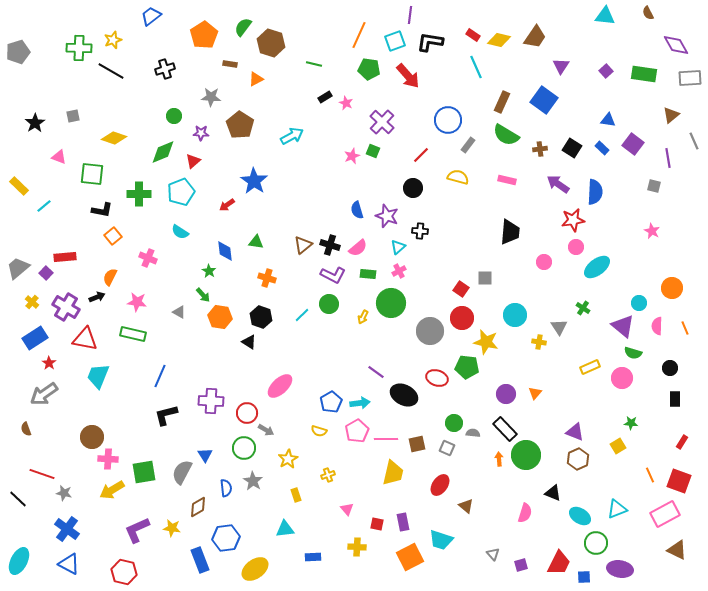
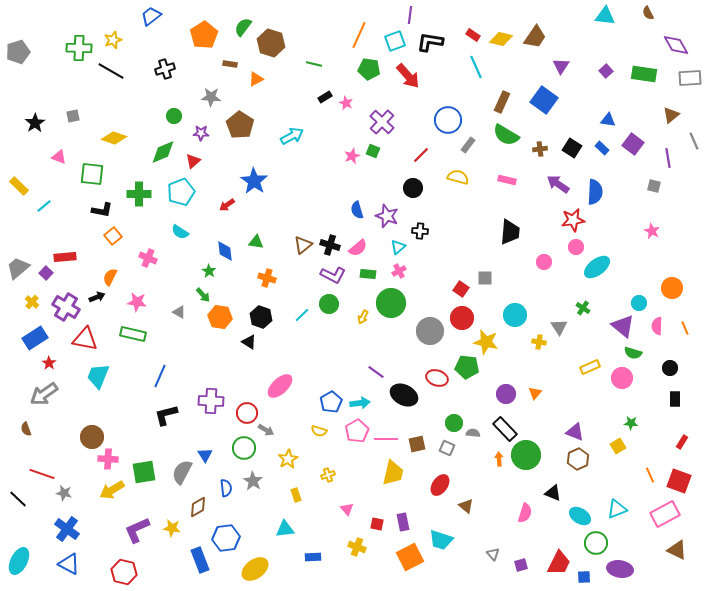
yellow diamond at (499, 40): moved 2 px right, 1 px up
yellow cross at (357, 547): rotated 18 degrees clockwise
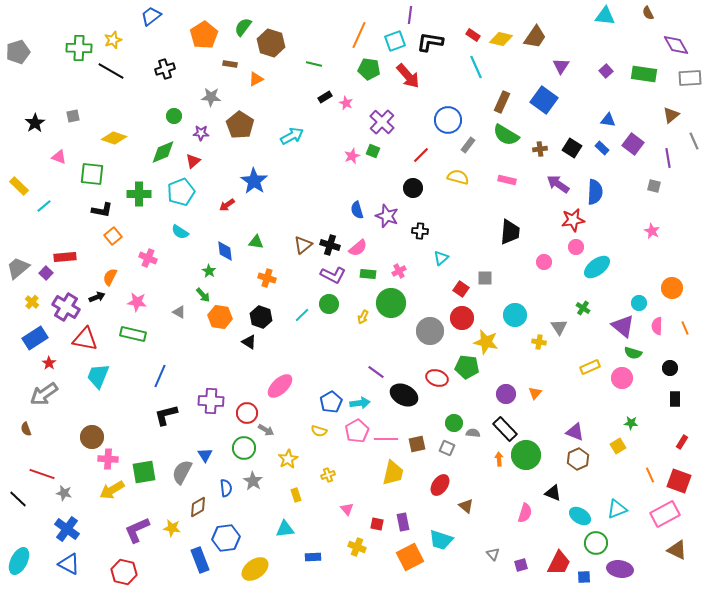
cyan triangle at (398, 247): moved 43 px right, 11 px down
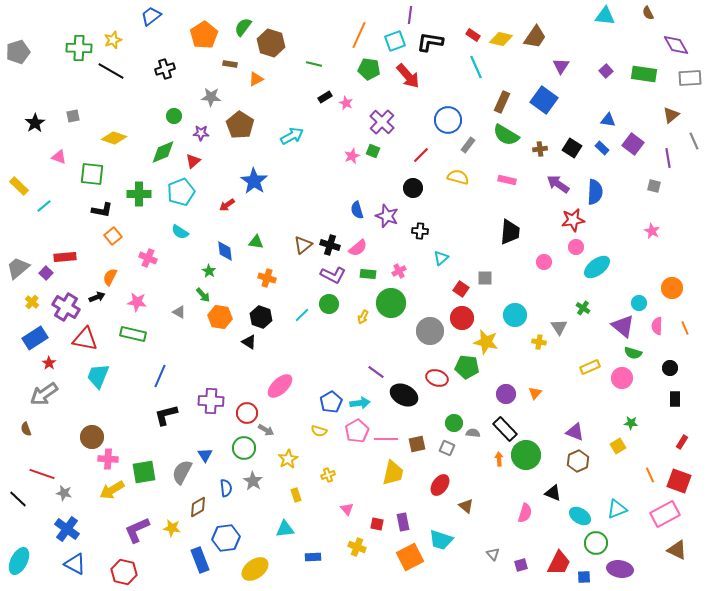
brown hexagon at (578, 459): moved 2 px down
blue triangle at (69, 564): moved 6 px right
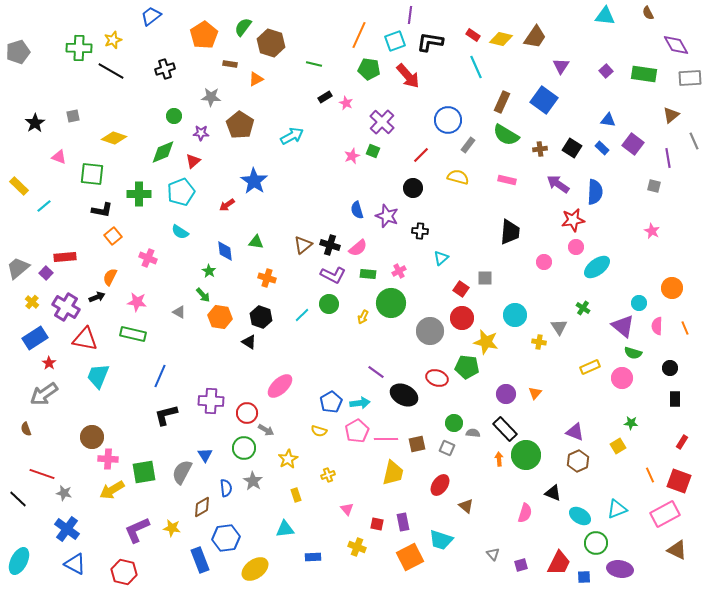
brown diamond at (198, 507): moved 4 px right
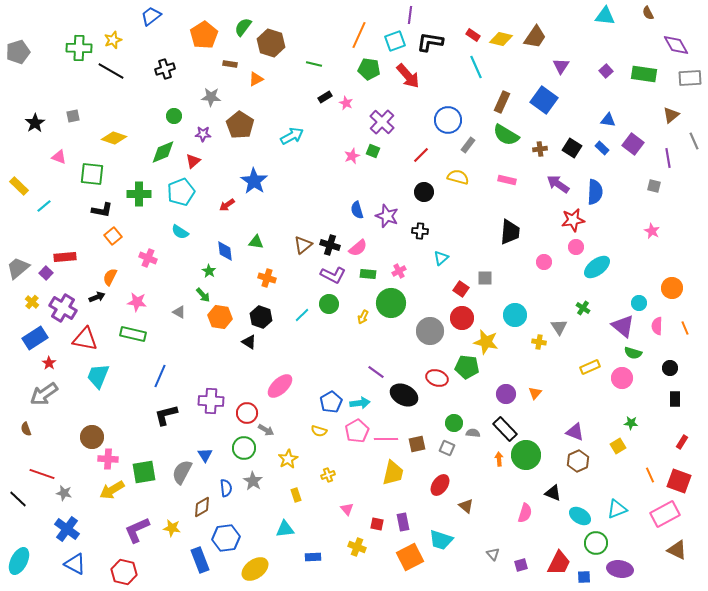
purple star at (201, 133): moved 2 px right, 1 px down
black circle at (413, 188): moved 11 px right, 4 px down
purple cross at (66, 307): moved 3 px left, 1 px down
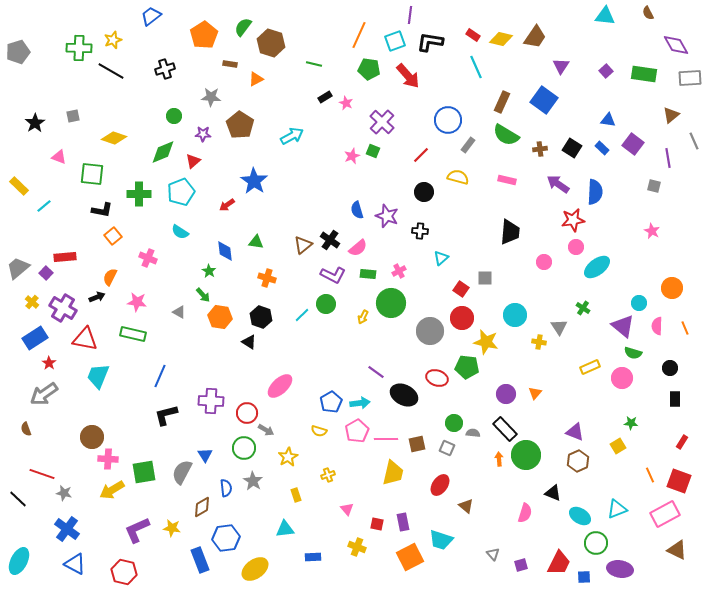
black cross at (330, 245): moved 5 px up; rotated 18 degrees clockwise
green circle at (329, 304): moved 3 px left
yellow star at (288, 459): moved 2 px up
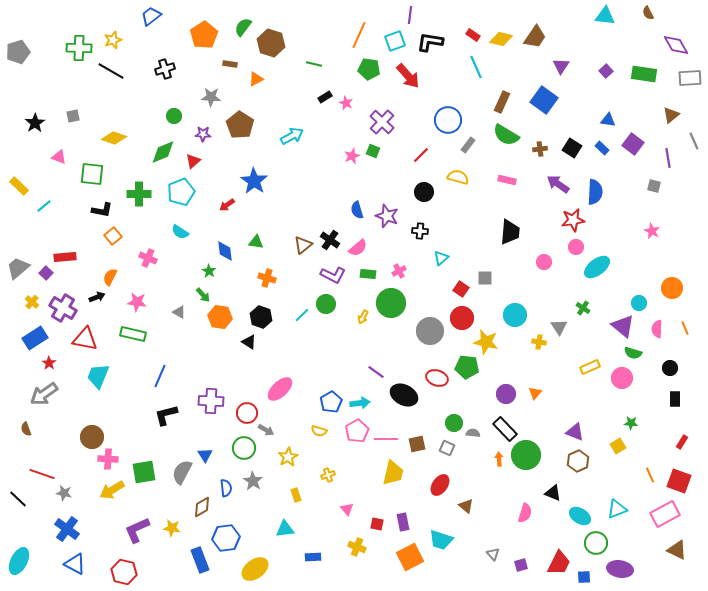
pink semicircle at (657, 326): moved 3 px down
pink ellipse at (280, 386): moved 3 px down
